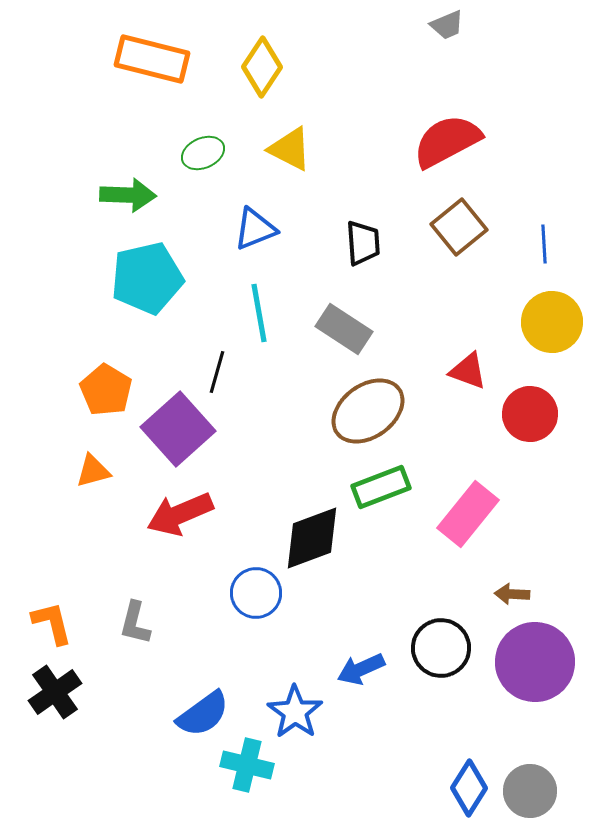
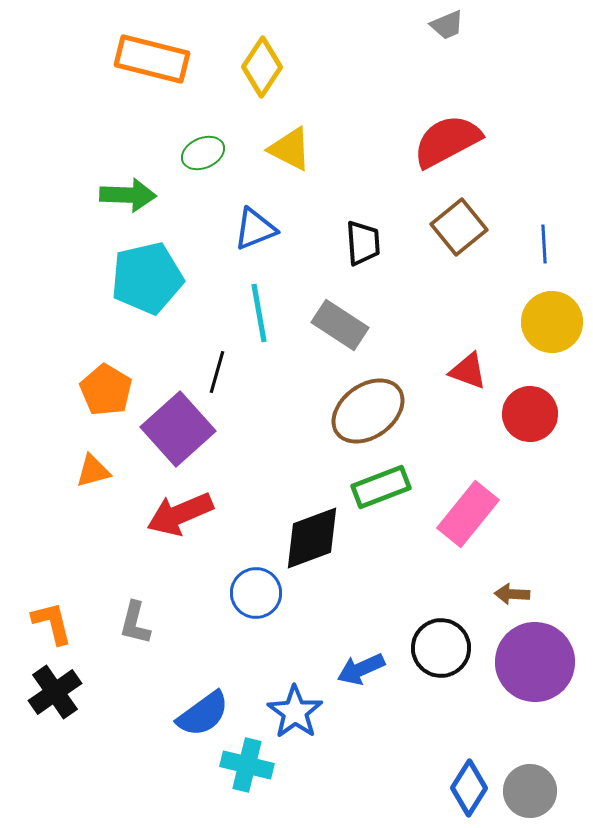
gray rectangle: moved 4 px left, 4 px up
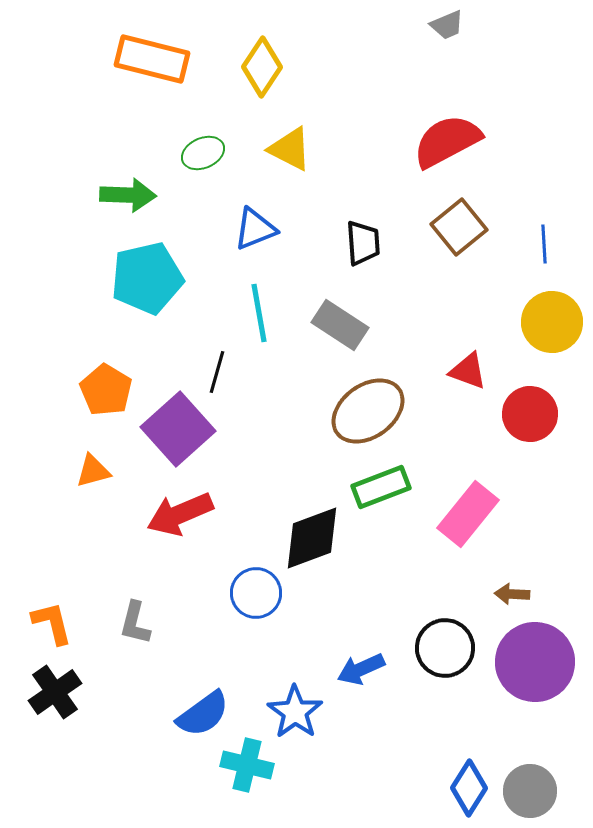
black circle: moved 4 px right
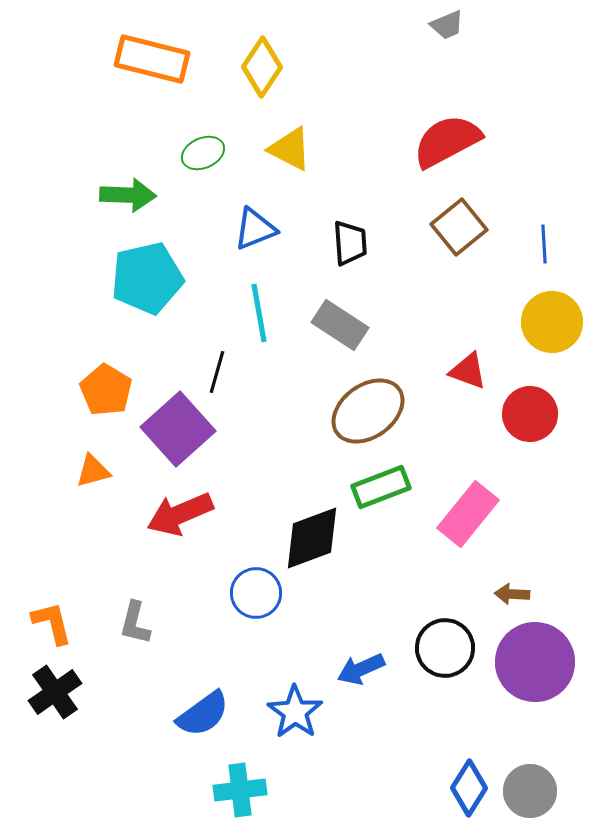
black trapezoid: moved 13 px left
cyan cross: moved 7 px left, 25 px down; rotated 21 degrees counterclockwise
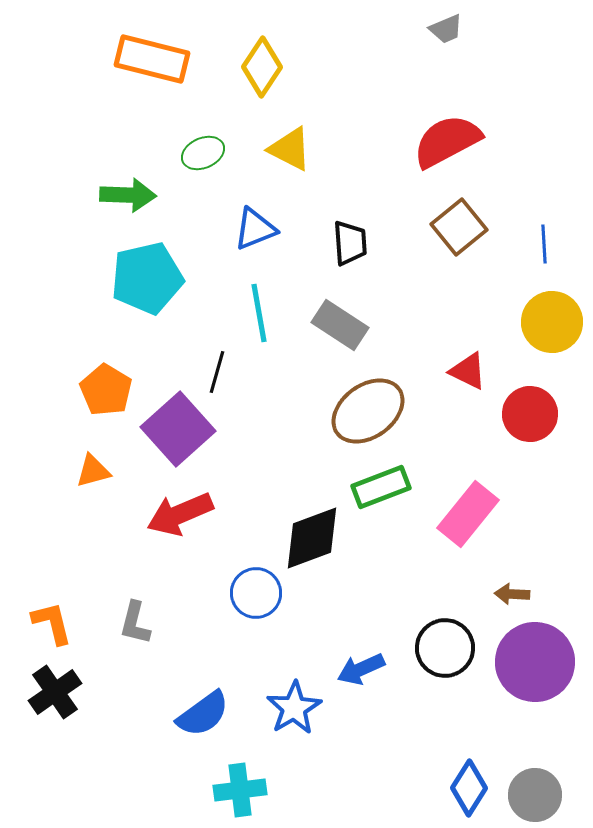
gray trapezoid: moved 1 px left, 4 px down
red triangle: rotated 6 degrees clockwise
blue star: moved 1 px left, 4 px up; rotated 6 degrees clockwise
gray circle: moved 5 px right, 4 px down
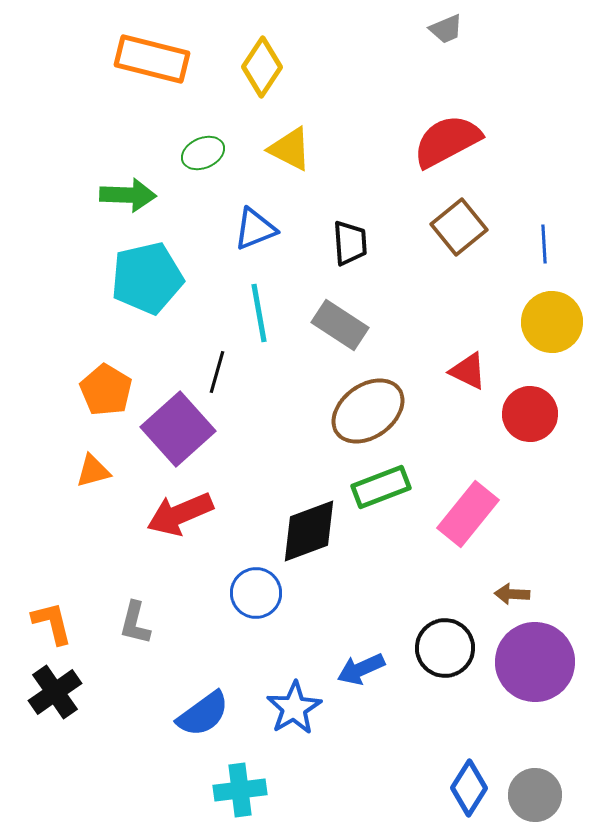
black diamond: moved 3 px left, 7 px up
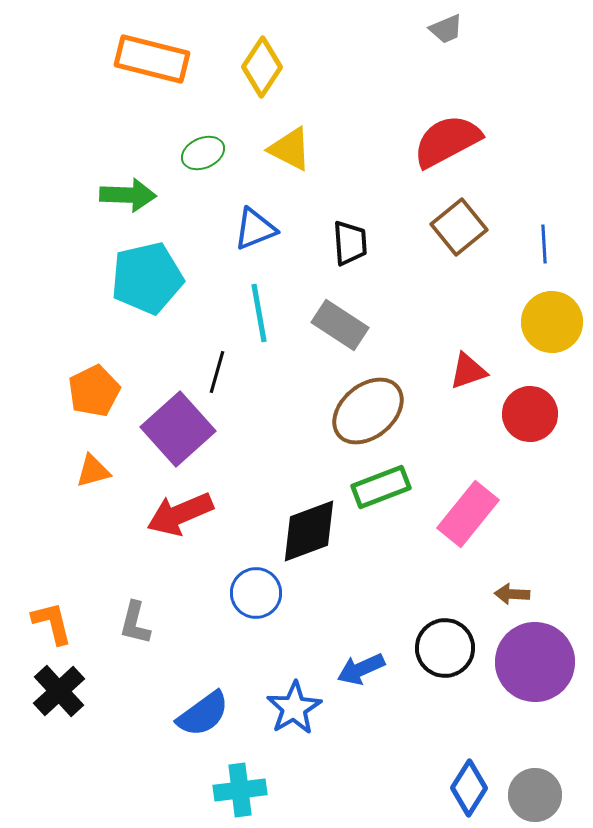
red triangle: rotated 45 degrees counterclockwise
orange pentagon: moved 12 px left, 1 px down; rotated 15 degrees clockwise
brown ellipse: rotated 4 degrees counterclockwise
black cross: moved 4 px right, 1 px up; rotated 8 degrees counterclockwise
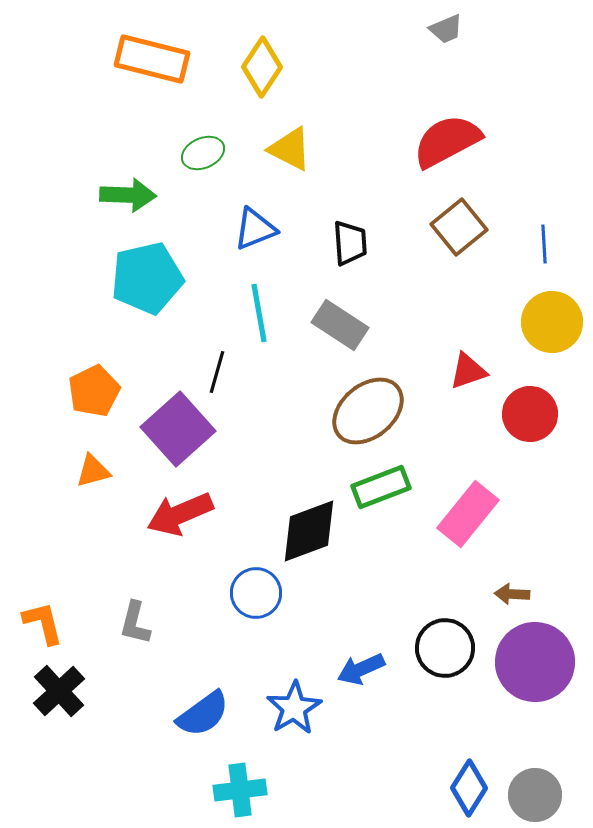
orange L-shape: moved 9 px left
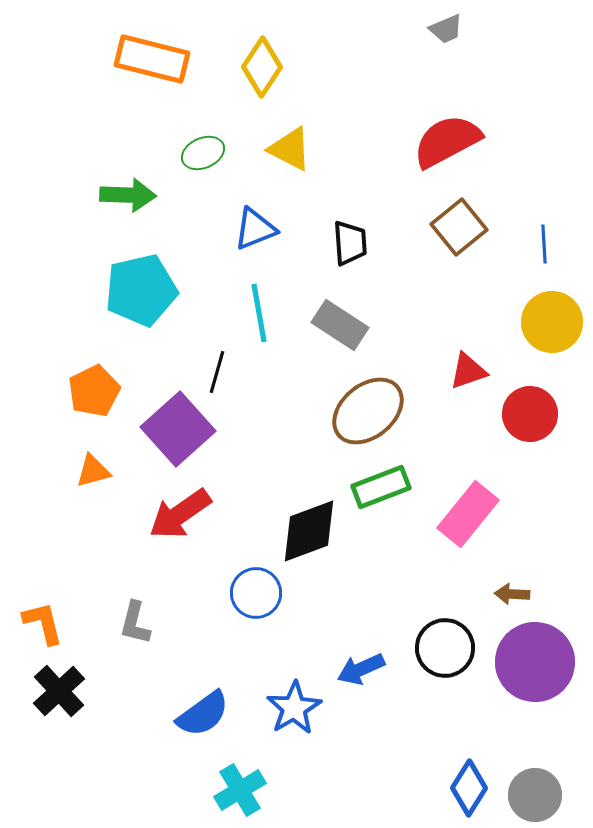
cyan pentagon: moved 6 px left, 12 px down
red arrow: rotated 12 degrees counterclockwise
cyan cross: rotated 24 degrees counterclockwise
